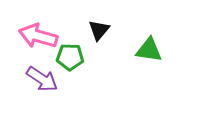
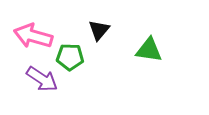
pink arrow: moved 5 px left
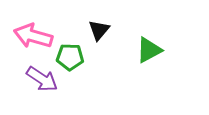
green triangle: rotated 36 degrees counterclockwise
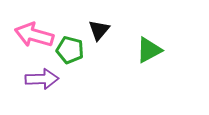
pink arrow: moved 1 px right, 1 px up
green pentagon: moved 7 px up; rotated 12 degrees clockwise
purple arrow: rotated 36 degrees counterclockwise
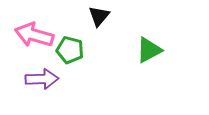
black triangle: moved 14 px up
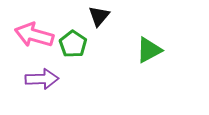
green pentagon: moved 3 px right, 6 px up; rotated 20 degrees clockwise
